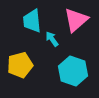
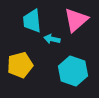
cyan arrow: rotated 42 degrees counterclockwise
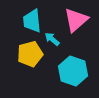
cyan arrow: rotated 28 degrees clockwise
yellow pentagon: moved 10 px right, 11 px up
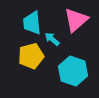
cyan trapezoid: moved 2 px down
yellow pentagon: moved 1 px right, 2 px down
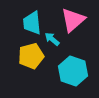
pink triangle: moved 3 px left
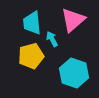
cyan arrow: rotated 21 degrees clockwise
cyan hexagon: moved 1 px right, 2 px down
